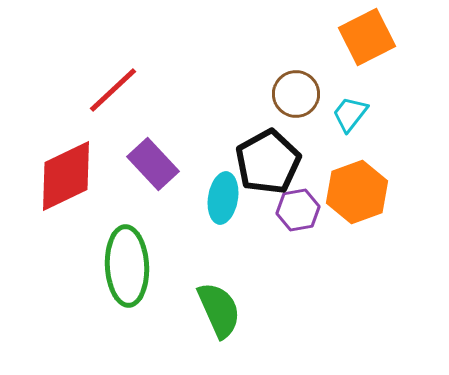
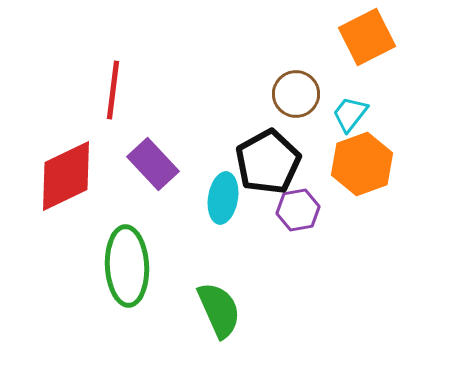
red line: rotated 40 degrees counterclockwise
orange hexagon: moved 5 px right, 28 px up
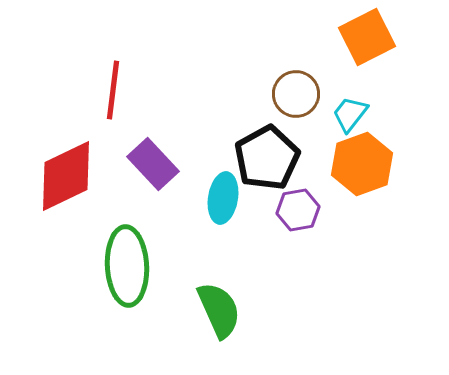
black pentagon: moved 1 px left, 4 px up
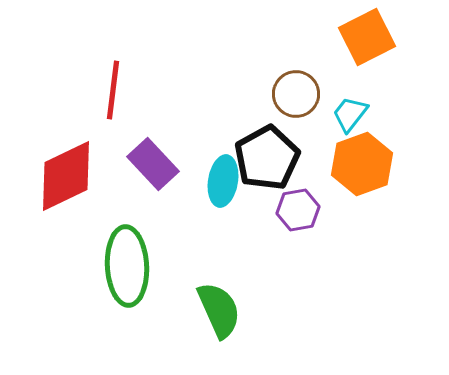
cyan ellipse: moved 17 px up
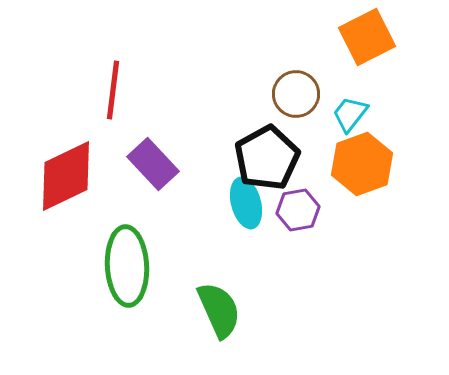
cyan ellipse: moved 23 px right, 22 px down; rotated 24 degrees counterclockwise
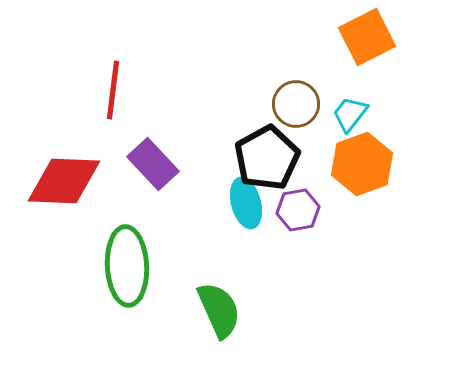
brown circle: moved 10 px down
red diamond: moved 2 px left, 5 px down; rotated 28 degrees clockwise
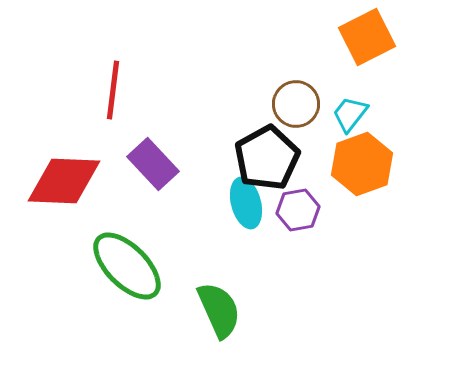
green ellipse: rotated 42 degrees counterclockwise
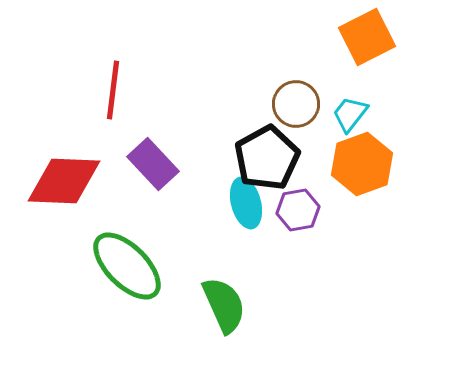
green semicircle: moved 5 px right, 5 px up
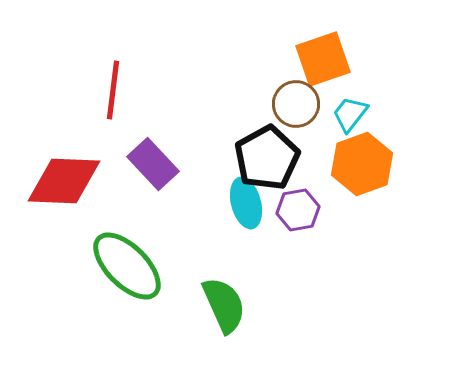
orange square: moved 44 px left, 22 px down; rotated 8 degrees clockwise
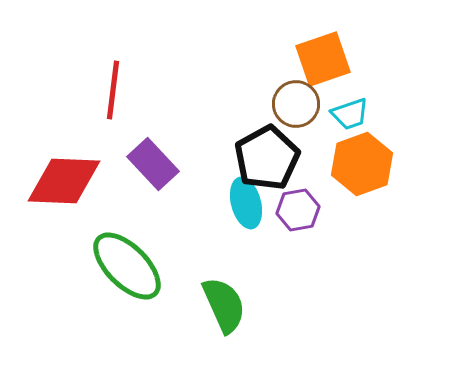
cyan trapezoid: rotated 147 degrees counterclockwise
